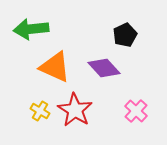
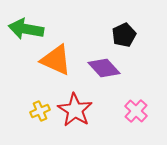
green arrow: moved 5 px left; rotated 16 degrees clockwise
black pentagon: moved 1 px left
orange triangle: moved 1 px right, 7 px up
yellow cross: rotated 36 degrees clockwise
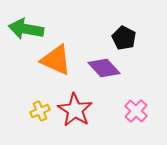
black pentagon: moved 3 px down; rotated 20 degrees counterclockwise
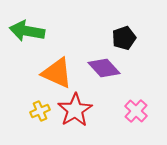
green arrow: moved 1 px right, 2 px down
black pentagon: rotated 25 degrees clockwise
orange triangle: moved 1 px right, 13 px down
red star: rotated 8 degrees clockwise
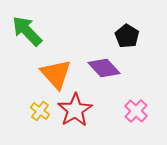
green arrow: rotated 36 degrees clockwise
black pentagon: moved 3 px right, 2 px up; rotated 20 degrees counterclockwise
orange triangle: moved 1 px left, 1 px down; rotated 24 degrees clockwise
yellow cross: rotated 30 degrees counterclockwise
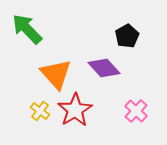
green arrow: moved 2 px up
black pentagon: rotated 10 degrees clockwise
